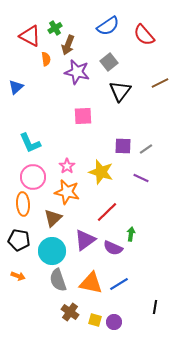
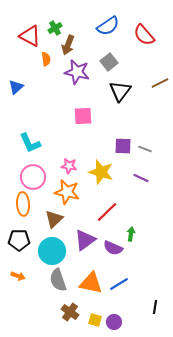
gray line: moved 1 px left; rotated 56 degrees clockwise
pink star: moved 2 px right; rotated 28 degrees counterclockwise
brown triangle: moved 1 px right, 1 px down
black pentagon: rotated 10 degrees counterclockwise
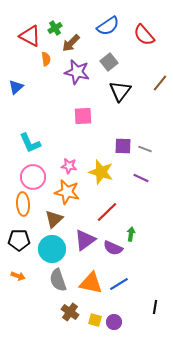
brown arrow: moved 3 px right, 2 px up; rotated 24 degrees clockwise
brown line: rotated 24 degrees counterclockwise
cyan circle: moved 2 px up
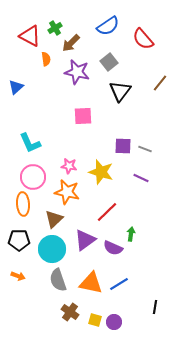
red semicircle: moved 1 px left, 4 px down
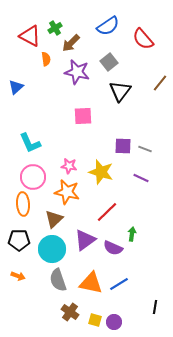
green arrow: moved 1 px right
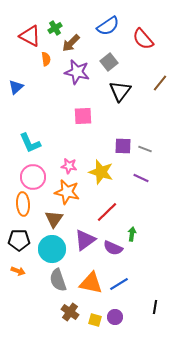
brown triangle: rotated 12 degrees counterclockwise
orange arrow: moved 5 px up
purple circle: moved 1 px right, 5 px up
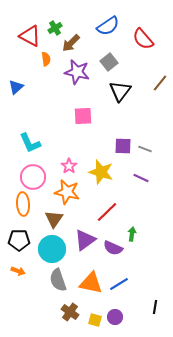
pink star: rotated 28 degrees clockwise
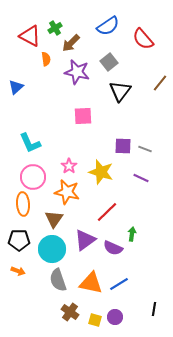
black line: moved 1 px left, 2 px down
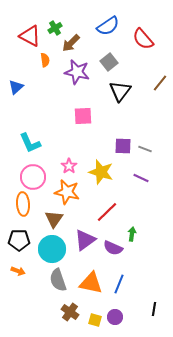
orange semicircle: moved 1 px left, 1 px down
blue line: rotated 36 degrees counterclockwise
